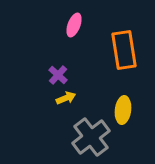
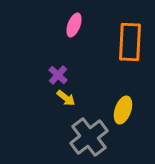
orange rectangle: moved 6 px right, 8 px up; rotated 12 degrees clockwise
yellow arrow: rotated 60 degrees clockwise
yellow ellipse: rotated 12 degrees clockwise
gray cross: moved 2 px left
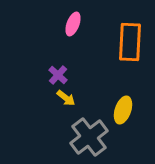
pink ellipse: moved 1 px left, 1 px up
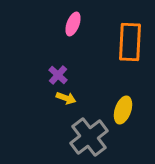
yellow arrow: rotated 18 degrees counterclockwise
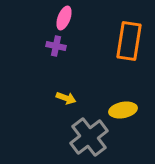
pink ellipse: moved 9 px left, 6 px up
orange rectangle: moved 1 px left, 1 px up; rotated 6 degrees clockwise
purple cross: moved 2 px left, 29 px up; rotated 30 degrees counterclockwise
yellow ellipse: rotated 60 degrees clockwise
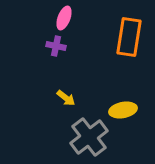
orange rectangle: moved 4 px up
yellow arrow: rotated 18 degrees clockwise
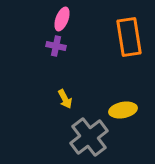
pink ellipse: moved 2 px left, 1 px down
orange rectangle: rotated 18 degrees counterclockwise
yellow arrow: moved 1 px left, 1 px down; rotated 24 degrees clockwise
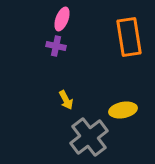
yellow arrow: moved 1 px right, 1 px down
